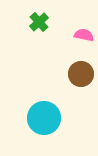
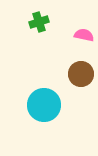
green cross: rotated 24 degrees clockwise
cyan circle: moved 13 px up
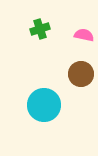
green cross: moved 1 px right, 7 px down
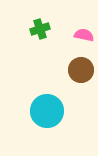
brown circle: moved 4 px up
cyan circle: moved 3 px right, 6 px down
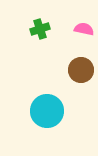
pink semicircle: moved 6 px up
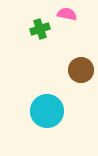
pink semicircle: moved 17 px left, 15 px up
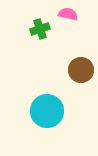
pink semicircle: moved 1 px right
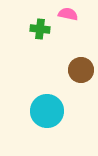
green cross: rotated 24 degrees clockwise
